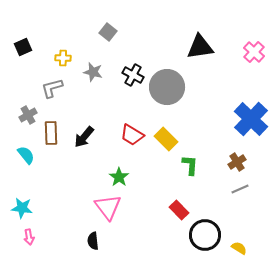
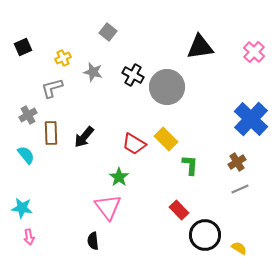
yellow cross: rotated 28 degrees counterclockwise
red trapezoid: moved 2 px right, 9 px down
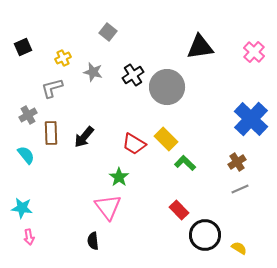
black cross: rotated 30 degrees clockwise
green L-shape: moved 5 px left, 2 px up; rotated 50 degrees counterclockwise
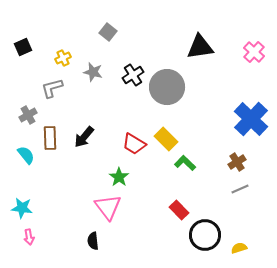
brown rectangle: moved 1 px left, 5 px down
yellow semicircle: rotated 49 degrees counterclockwise
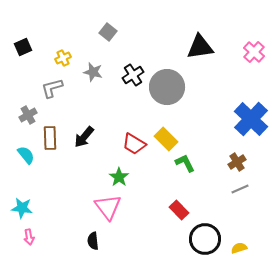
green L-shape: rotated 20 degrees clockwise
black circle: moved 4 px down
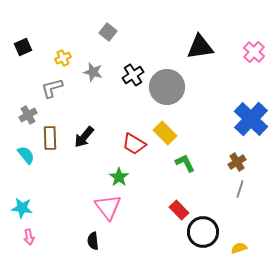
yellow rectangle: moved 1 px left, 6 px up
gray line: rotated 48 degrees counterclockwise
black circle: moved 2 px left, 7 px up
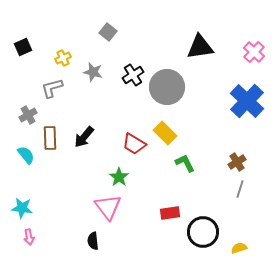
blue cross: moved 4 px left, 18 px up
red rectangle: moved 9 px left, 3 px down; rotated 54 degrees counterclockwise
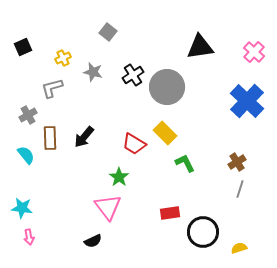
black semicircle: rotated 108 degrees counterclockwise
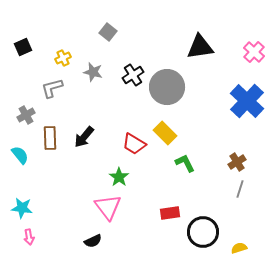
gray cross: moved 2 px left
cyan semicircle: moved 6 px left
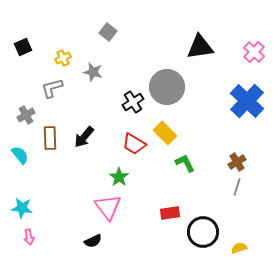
black cross: moved 27 px down
gray line: moved 3 px left, 2 px up
